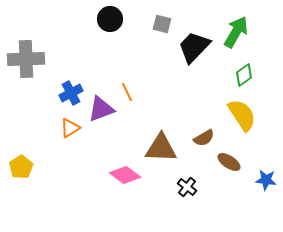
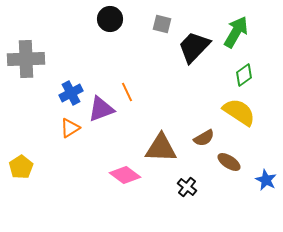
yellow semicircle: moved 3 px left, 3 px up; rotated 24 degrees counterclockwise
blue star: rotated 20 degrees clockwise
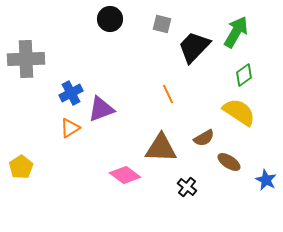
orange line: moved 41 px right, 2 px down
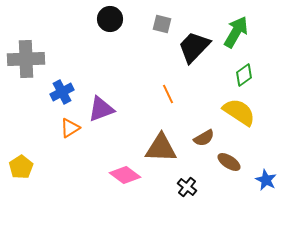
blue cross: moved 9 px left, 1 px up
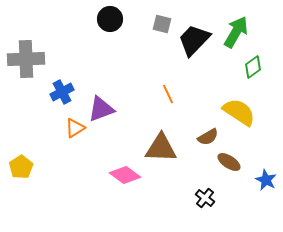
black trapezoid: moved 7 px up
green diamond: moved 9 px right, 8 px up
orange triangle: moved 5 px right
brown semicircle: moved 4 px right, 1 px up
black cross: moved 18 px right, 11 px down
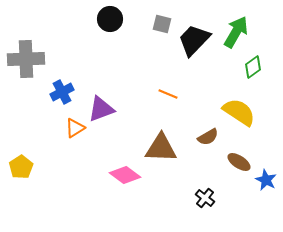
orange line: rotated 42 degrees counterclockwise
brown ellipse: moved 10 px right
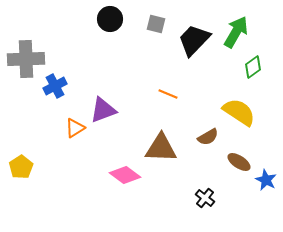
gray square: moved 6 px left
blue cross: moved 7 px left, 6 px up
purple triangle: moved 2 px right, 1 px down
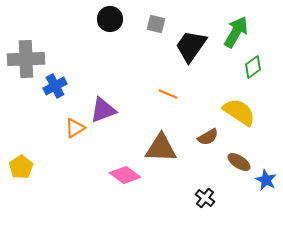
black trapezoid: moved 3 px left, 6 px down; rotated 9 degrees counterclockwise
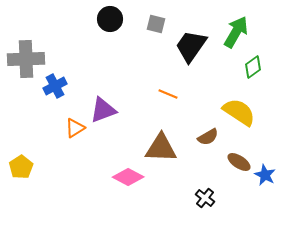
pink diamond: moved 3 px right, 2 px down; rotated 8 degrees counterclockwise
blue star: moved 1 px left, 5 px up
